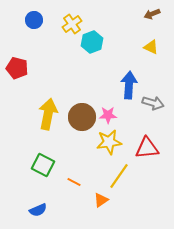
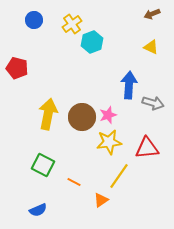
pink star: rotated 18 degrees counterclockwise
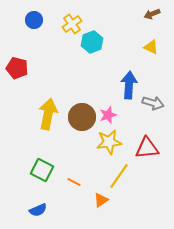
green square: moved 1 px left, 5 px down
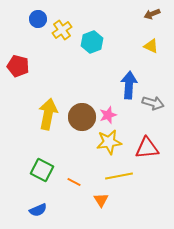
blue circle: moved 4 px right, 1 px up
yellow cross: moved 10 px left, 6 px down
yellow triangle: moved 1 px up
red pentagon: moved 1 px right, 2 px up
yellow line: rotated 44 degrees clockwise
orange triangle: rotated 28 degrees counterclockwise
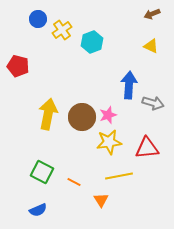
green square: moved 2 px down
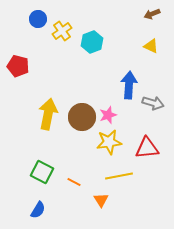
yellow cross: moved 1 px down
blue semicircle: rotated 36 degrees counterclockwise
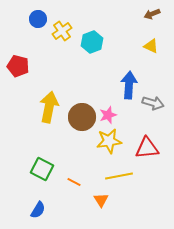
yellow arrow: moved 1 px right, 7 px up
yellow star: moved 1 px up
green square: moved 3 px up
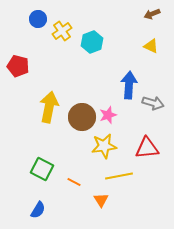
yellow star: moved 5 px left, 5 px down
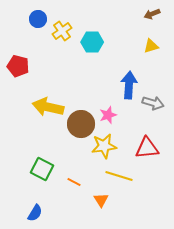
cyan hexagon: rotated 20 degrees clockwise
yellow triangle: rotated 42 degrees counterclockwise
yellow arrow: moved 1 px left; rotated 88 degrees counterclockwise
brown circle: moved 1 px left, 7 px down
yellow line: rotated 28 degrees clockwise
blue semicircle: moved 3 px left, 3 px down
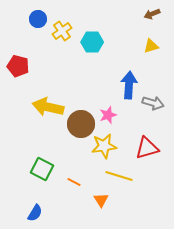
red triangle: rotated 10 degrees counterclockwise
